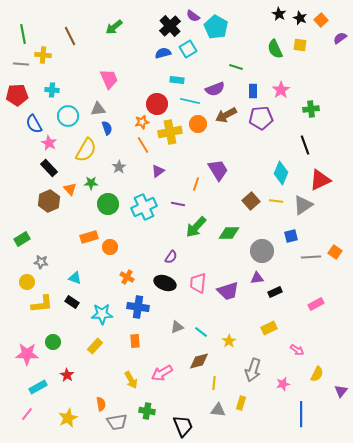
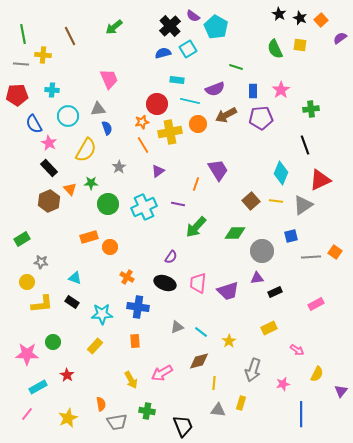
green diamond at (229, 233): moved 6 px right
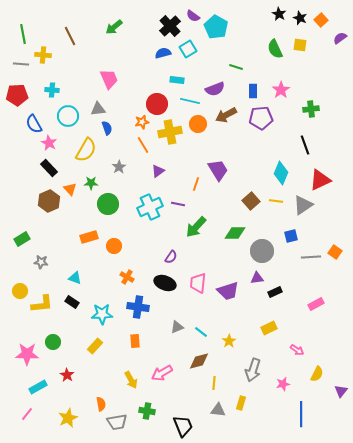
cyan cross at (144, 207): moved 6 px right
orange circle at (110, 247): moved 4 px right, 1 px up
yellow circle at (27, 282): moved 7 px left, 9 px down
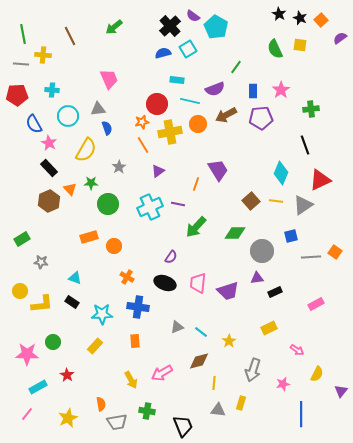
green line at (236, 67): rotated 72 degrees counterclockwise
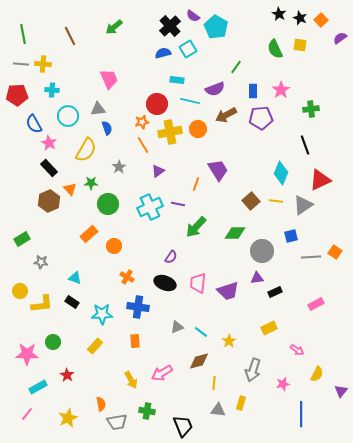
yellow cross at (43, 55): moved 9 px down
orange circle at (198, 124): moved 5 px down
orange rectangle at (89, 237): moved 3 px up; rotated 24 degrees counterclockwise
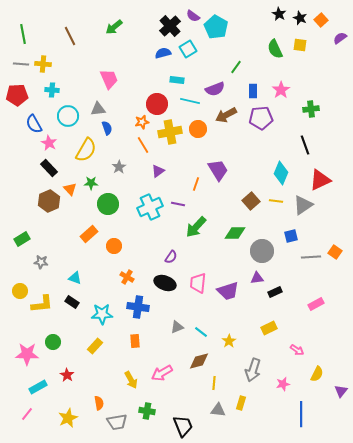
orange semicircle at (101, 404): moved 2 px left, 1 px up
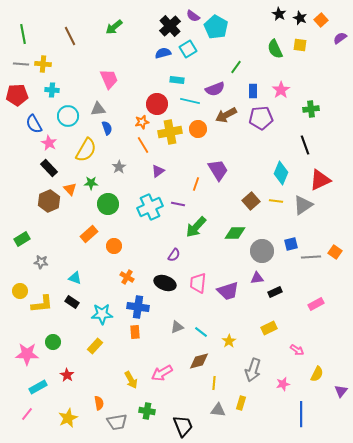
blue square at (291, 236): moved 8 px down
purple semicircle at (171, 257): moved 3 px right, 2 px up
orange rectangle at (135, 341): moved 9 px up
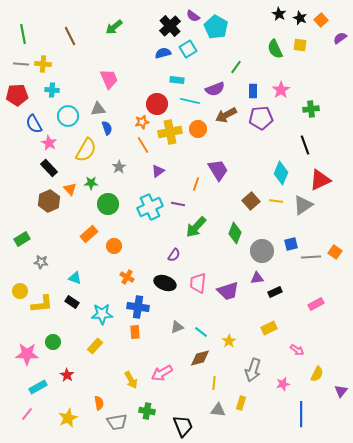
green diamond at (235, 233): rotated 70 degrees counterclockwise
brown diamond at (199, 361): moved 1 px right, 3 px up
